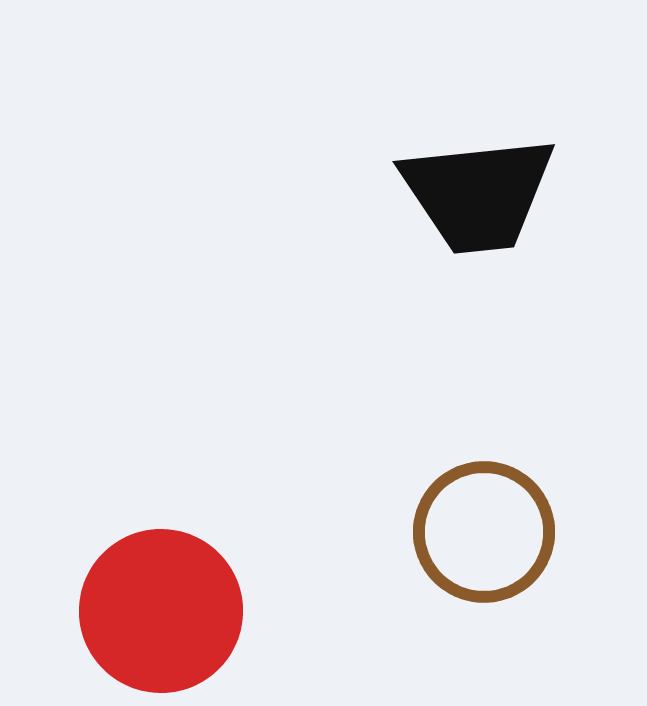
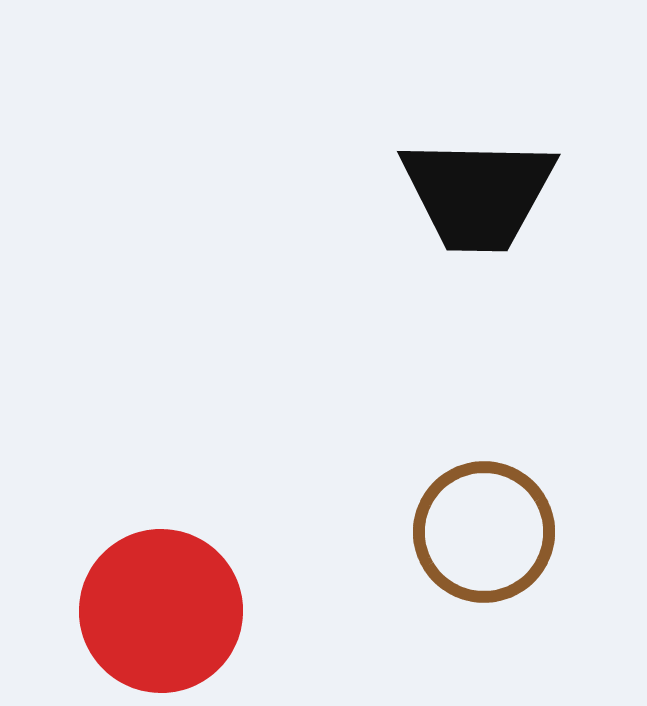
black trapezoid: rotated 7 degrees clockwise
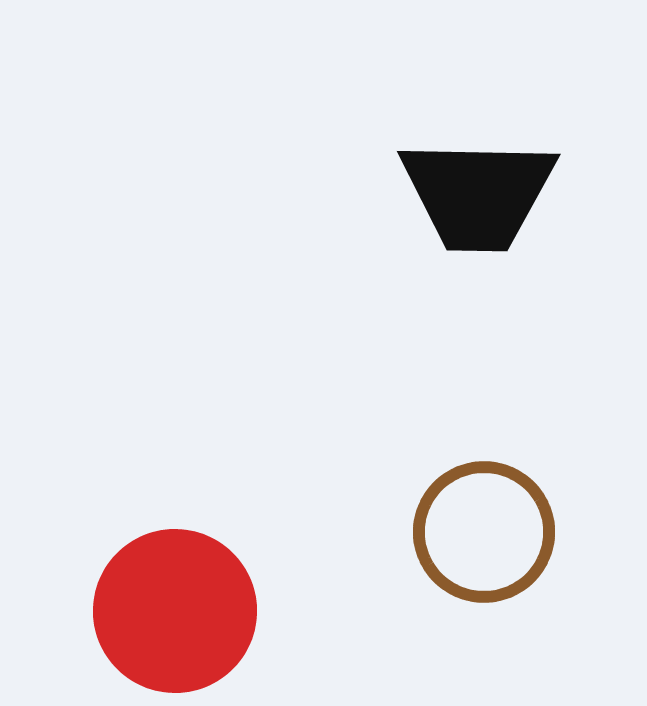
red circle: moved 14 px right
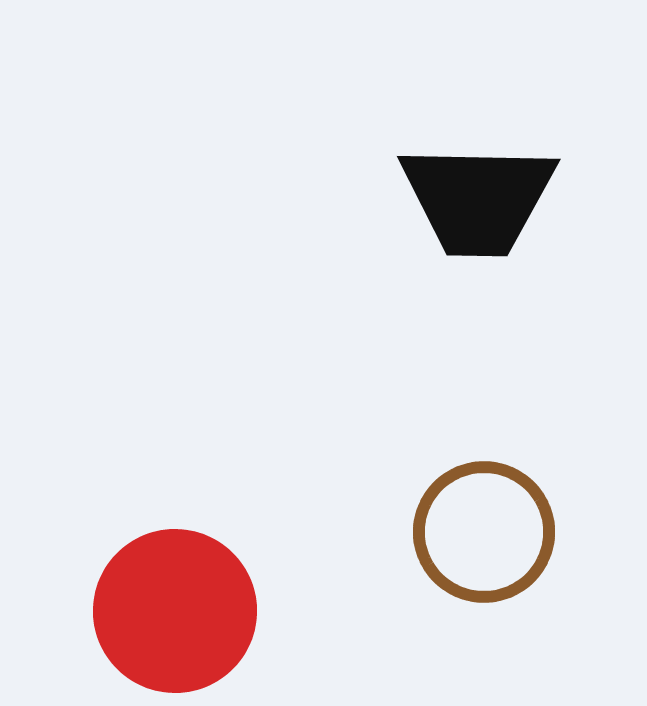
black trapezoid: moved 5 px down
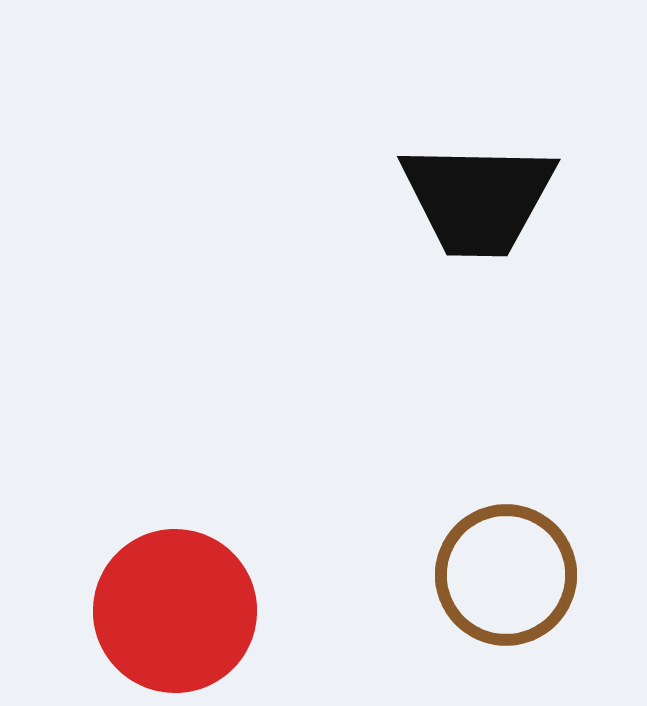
brown circle: moved 22 px right, 43 px down
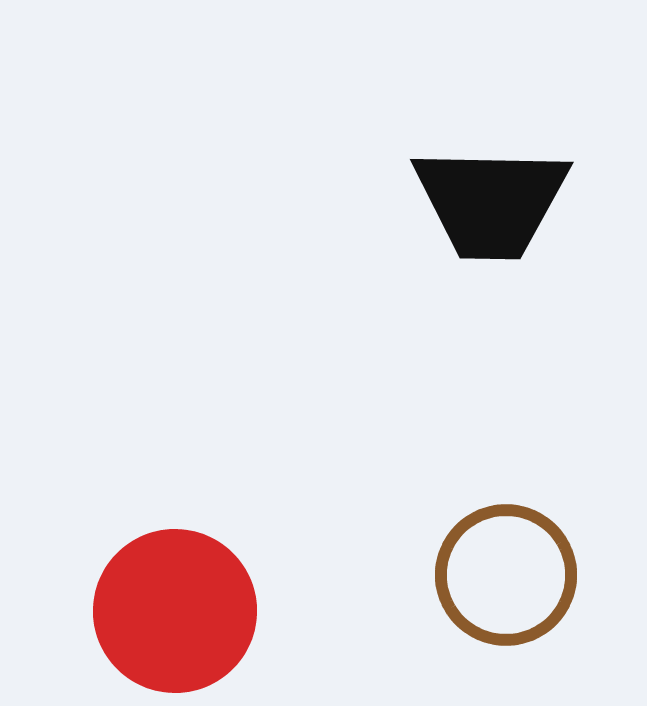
black trapezoid: moved 13 px right, 3 px down
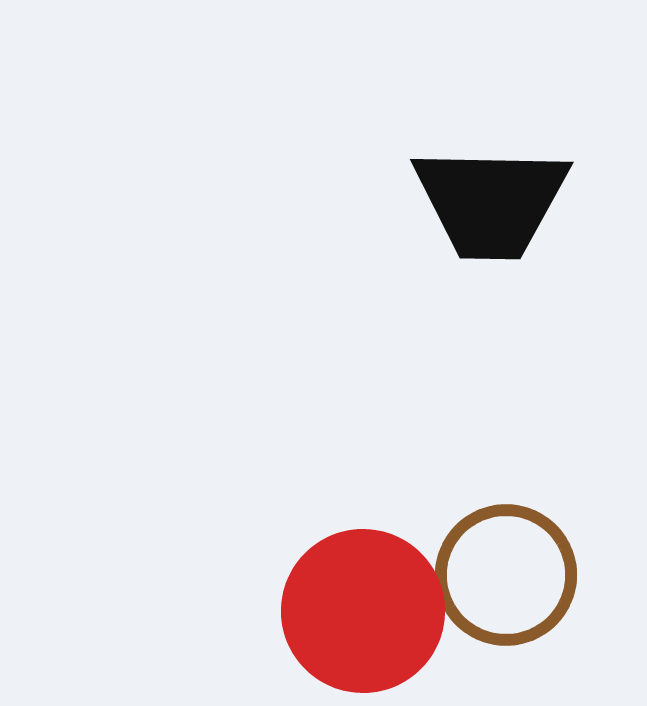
red circle: moved 188 px right
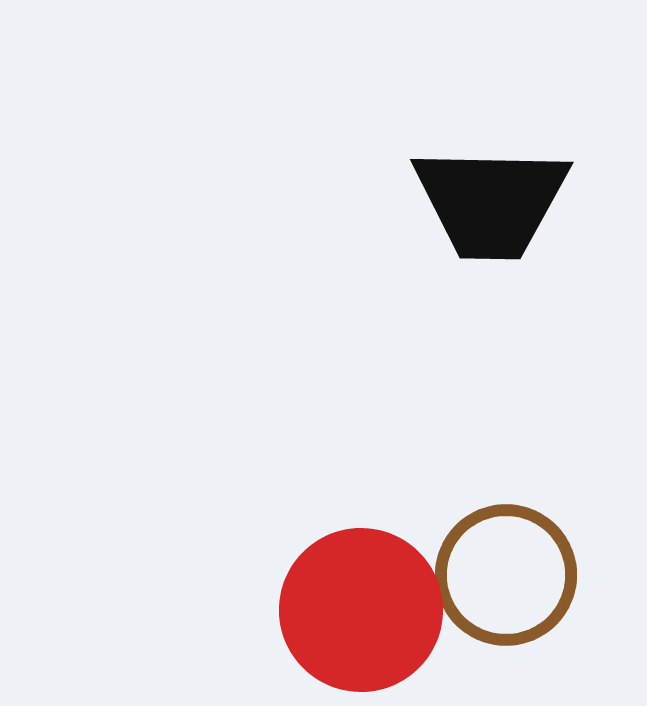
red circle: moved 2 px left, 1 px up
